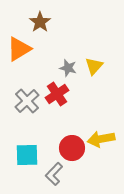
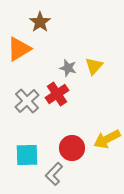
yellow arrow: moved 6 px right; rotated 16 degrees counterclockwise
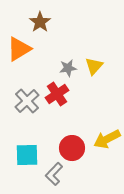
gray star: rotated 24 degrees counterclockwise
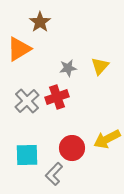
yellow triangle: moved 6 px right
red cross: moved 3 px down; rotated 15 degrees clockwise
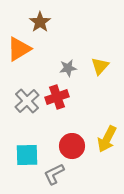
yellow arrow: rotated 36 degrees counterclockwise
red circle: moved 2 px up
gray L-shape: rotated 20 degrees clockwise
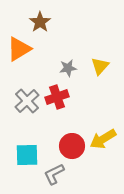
yellow arrow: moved 4 px left; rotated 32 degrees clockwise
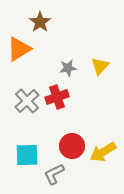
yellow arrow: moved 13 px down
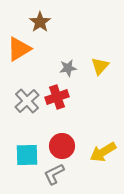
red circle: moved 10 px left
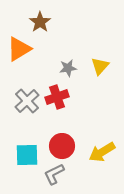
yellow arrow: moved 1 px left
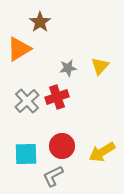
cyan square: moved 1 px left, 1 px up
gray L-shape: moved 1 px left, 2 px down
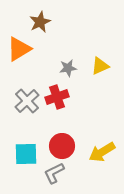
brown star: rotated 10 degrees clockwise
yellow triangle: rotated 24 degrees clockwise
gray L-shape: moved 1 px right, 3 px up
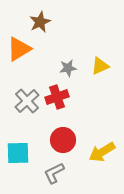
red circle: moved 1 px right, 6 px up
cyan square: moved 8 px left, 1 px up
